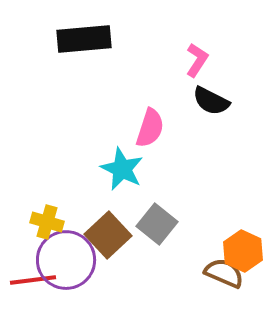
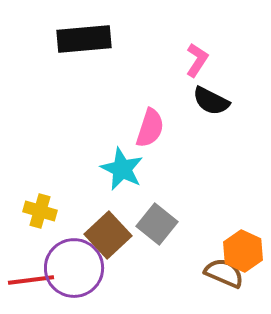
yellow cross: moved 7 px left, 11 px up
purple circle: moved 8 px right, 8 px down
red line: moved 2 px left
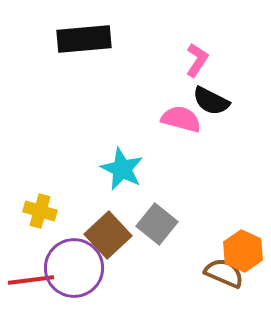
pink semicircle: moved 31 px right, 9 px up; rotated 93 degrees counterclockwise
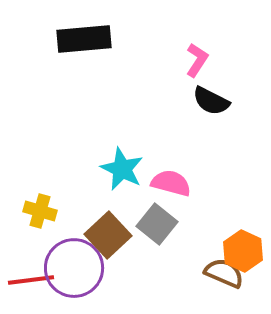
pink semicircle: moved 10 px left, 64 px down
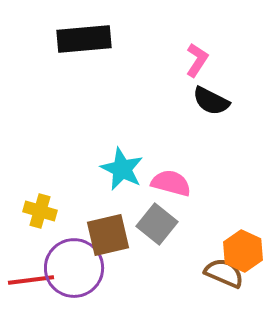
brown square: rotated 30 degrees clockwise
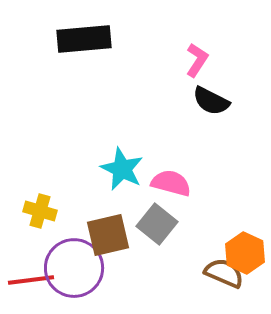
orange hexagon: moved 2 px right, 2 px down
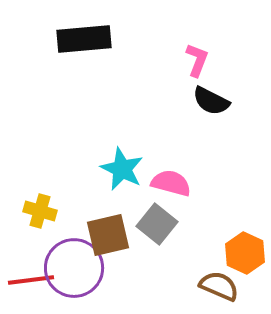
pink L-shape: rotated 12 degrees counterclockwise
brown semicircle: moved 5 px left, 13 px down
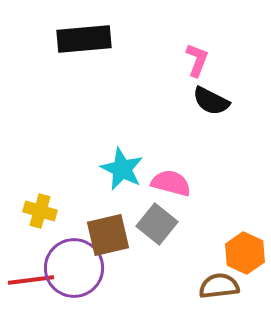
brown semicircle: rotated 30 degrees counterclockwise
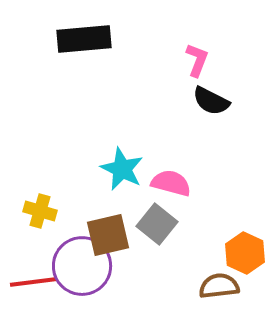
purple circle: moved 8 px right, 2 px up
red line: moved 2 px right, 2 px down
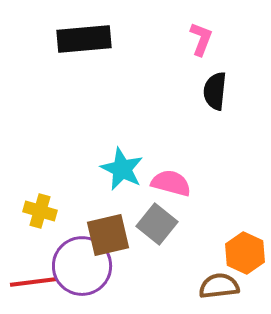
pink L-shape: moved 4 px right, 21 px up
black semicircle: moved 4 px right, 10 px up; rotated 69 degrees clockwise
